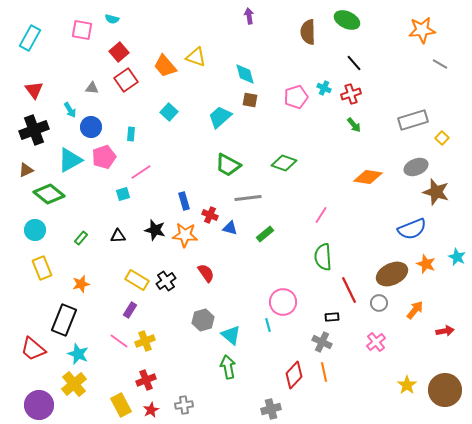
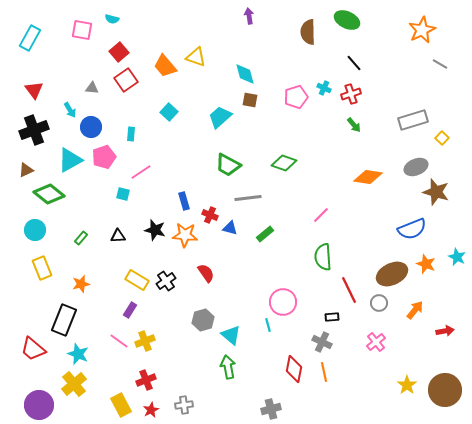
orange star at (422, 30): rotated 20 degrees counterclockwise
cyan square at (123, 194): rotated 32 degrees clockwise
pink line at (321, 215): rotated 12 degrees clockwise
red diamond at (294, 375): moved 6 px up; rotated 32 degrees counterclockwise
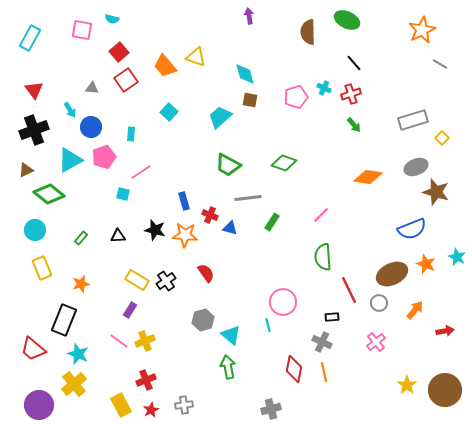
green rectangle at (265, 234): moved 7 px right, 12 px up; rotated 18 degrees counterclockwise
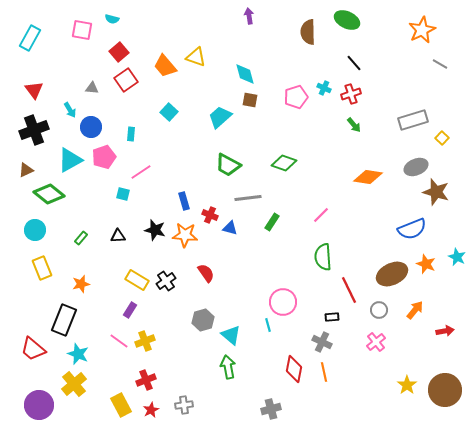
gray circle at (379, 303): moved 7 px down
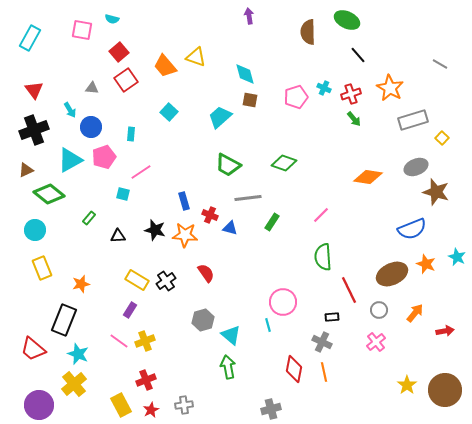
orange star at (422, 30): moved 32 px left, 58 px down; rotated 16 degrees counterclockwise
black line at (354, 63): moved 4 px right, 8 px up
green arrow at (354, 125): moved 6 px up
green rectangle at (81, 238): moved 8 px right, 20 px up
orange arrow at (415, 310): moved 3 px down
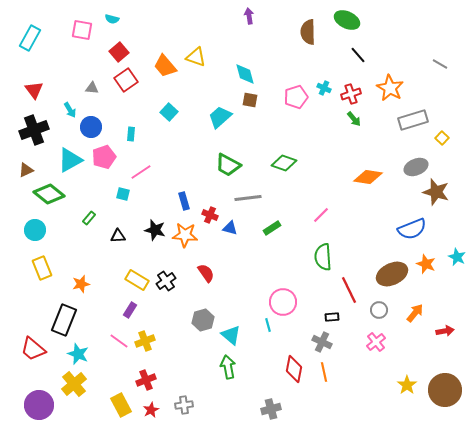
green rectangle at (272, 222): moved 6 px down; rotated 24 degrees clockwise
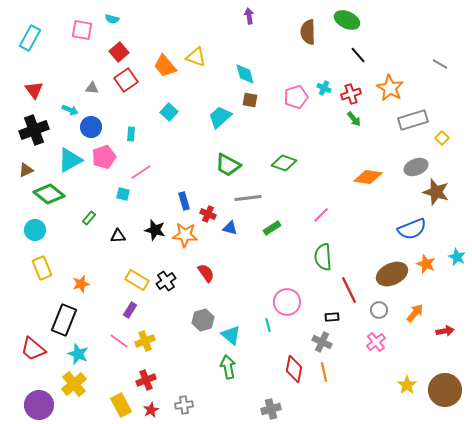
cyan arrow at (70, 110): rotated 35 degrees counterclockwise
red cross at (210, 215): moved 2 px left, 1 px up
pink circle at (283, 302): moved 4 px right
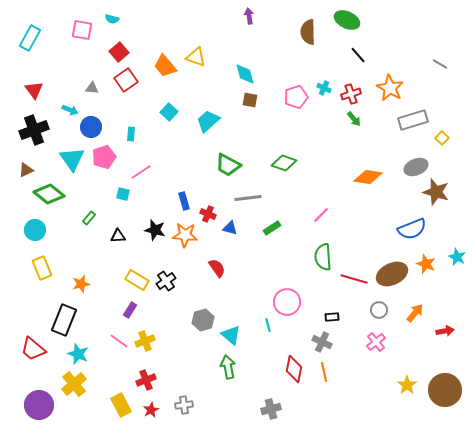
cyan trapezoid at (220, 117): moved 12 px left, 4 px down
cyan triangle at (70, 160): moved 2 px right, 1 px up; rotated 36 degrees counterclockwise
red semicircle at (206, 273): moved 11 px right, 5 px up
red line at (349, 290): moved 5 px right, 11 px up; rotated 48 degrees counterclockwise
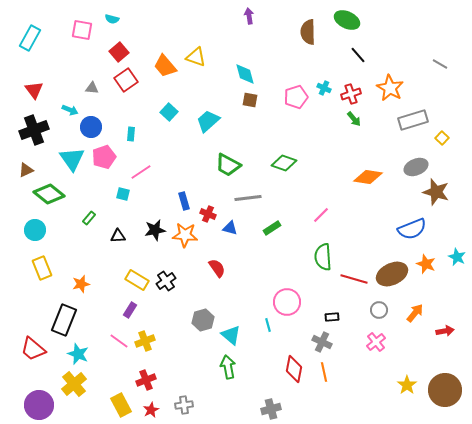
black star at (155, 230): rotated 25 degrees counterclockwise
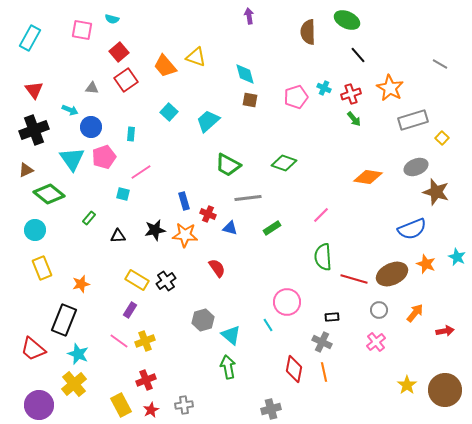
cyan line at (268, 325): rotated 16 degrees counterclockwise
